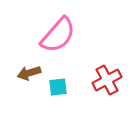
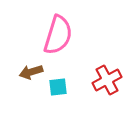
pink semicircle: rotated 24 degrees counterclockwise
brown arrow: moved 2 px right, 1 px up
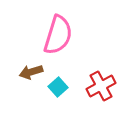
red cross: moved 6 px left, 6 px down
cyan square: rotated 36 degrees counterclockwise
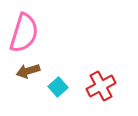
pink semicircle: moved 34 px left, 2 px up
brown arrow: moved 3 px left, 1 px up
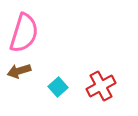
brown arrow: moved 9 px left
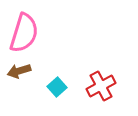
cyan square: moved 1 px left
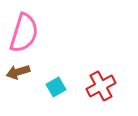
brown arrow: moved 1 px left, 1 px down
cyan square: moved 1 px left; rotated 12 degrees clockwise
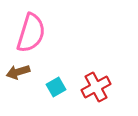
pink semicircle: moved 7 px right
red cross: moved 5 px left, 1 px down
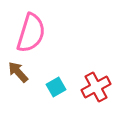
brown arrow: rotated 65 degrees clockwise
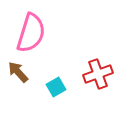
red cross: moved 2 px right, 13 px up; rotated 8 degrees clockwise
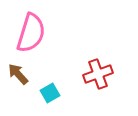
brown arrow: moved 2 px down
cyan square: moved 6 px left, 6 px down
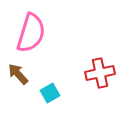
red cross: moved 2 px right, 1 px up; rotated 8 degrees clockwise
